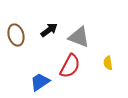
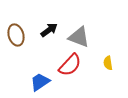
red semicircle: moved 1 px up; rotated 15 degrees clockwise
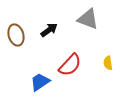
gray triangle: moved 9 px right, 18 px up
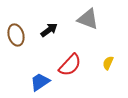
yellow semicircle: rotated 32 degrees clockwise
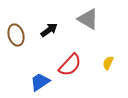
gray triangle: rotated 10 degrees clockwise
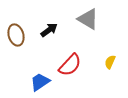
yellow semicircle: moved 2 px right, 1 px up
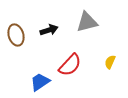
gray triangle: moved 1 px left, 3 px down; rotated 45 degrees counterclockwise
black arrow: rotated 18 degrees clockwise
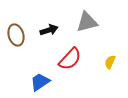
red semicircle: moved 6 px up
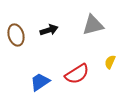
gray triangle: moved 6 px right, 3 px down
red semicircle: moved 7 px right, 15 px down; rotated 15 degrees clockwise
